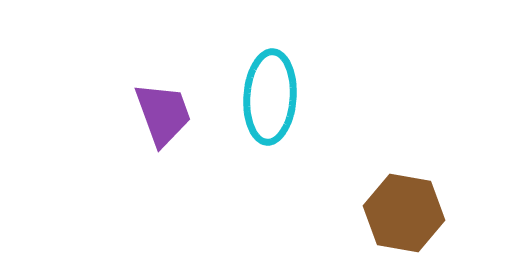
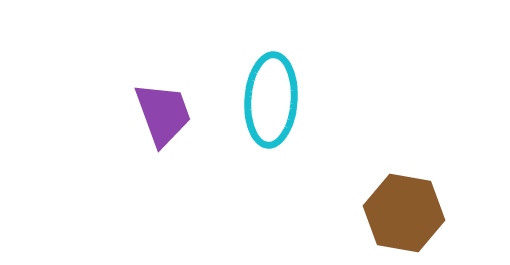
cyan ellipse: moved 1 px right, 3 px down
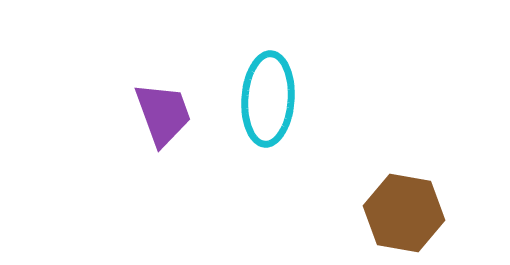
cyan ellipse: moved 3 px left, 1 px up
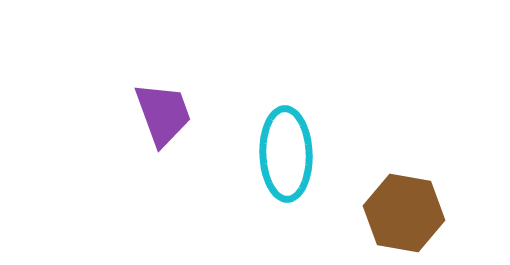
cyan ellipse: moved 18 px right, 55 px down; rotated 6 degrees counterclockwise
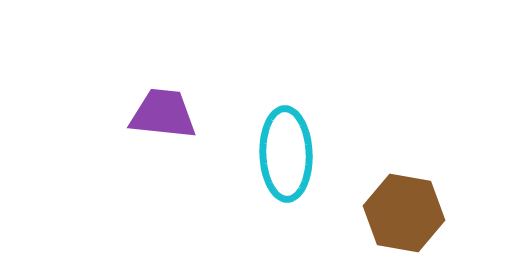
purple trapezoid: rotated 64 degrees counterclockwise
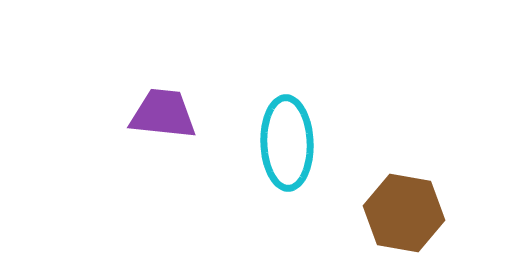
cyan ellipse: moved 1 px right, 11 px up
